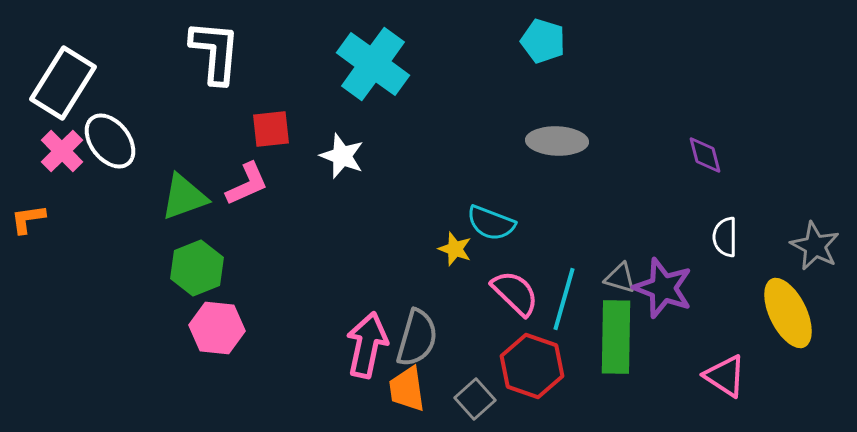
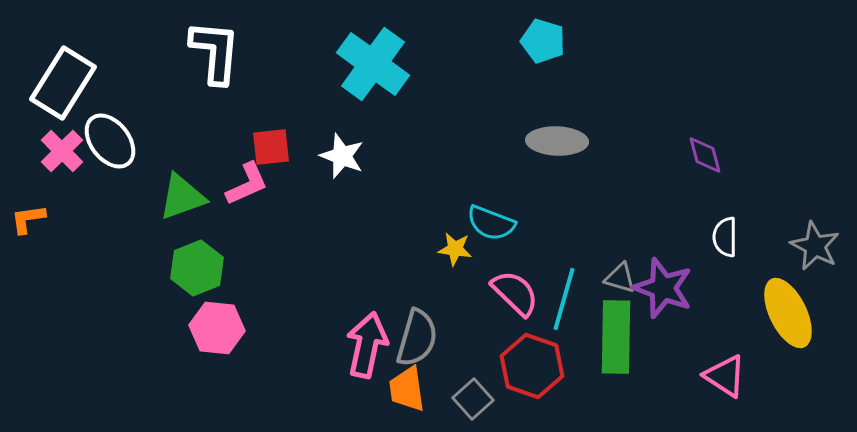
red square: moved 18 px down
green triangle: moved 2 px left
yellow star: rotated 12 degrees counterclockwise
gray square: moved 2 px left
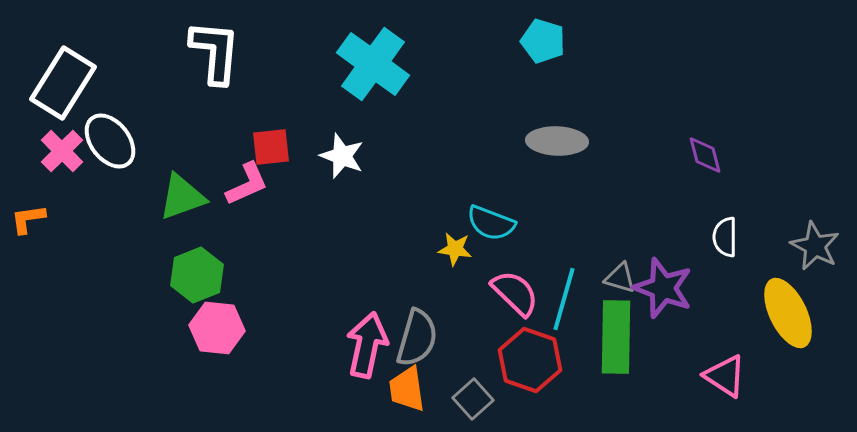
green hexagon: moved 7 px down
red hexagon: moved 2 px left, 6 px up
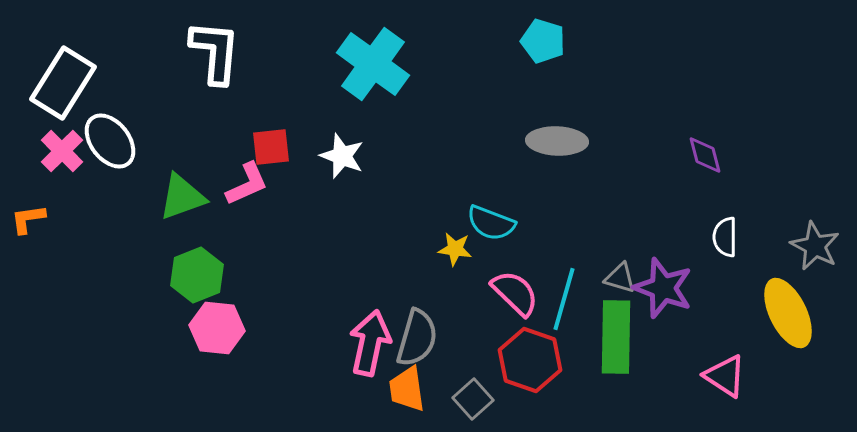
pink arrow: moved 3 px right, 2 px up
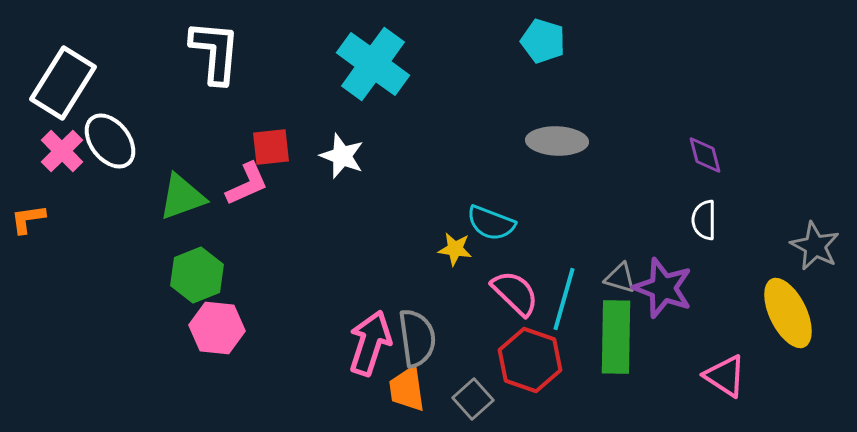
white semicircle: moved 21 px left, 17 px up
gray semicircle: rotated 24 degrees counterclockwise
pink arrow: rotated 6 degrees clockwise
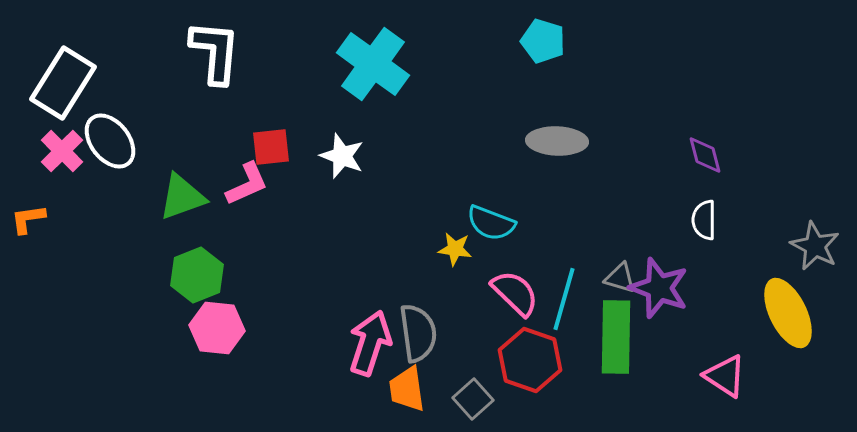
purple star: moved 4 px left
gray semicircle: moved 1 px right, 5 px up
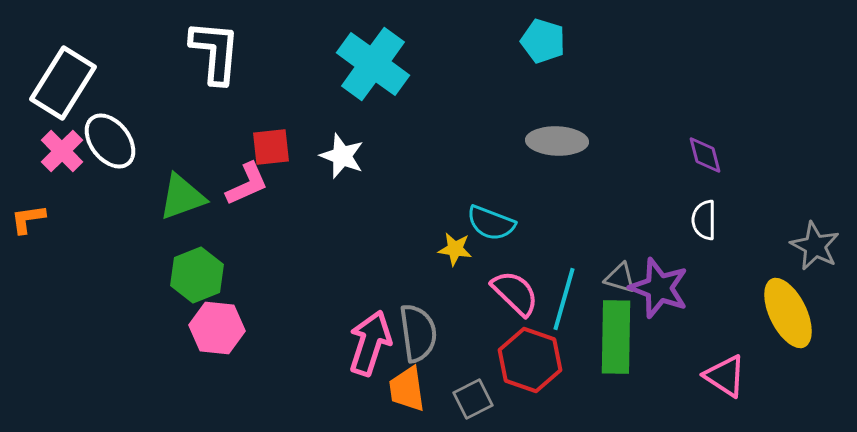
gray square: rotated 15 degrees clockwise
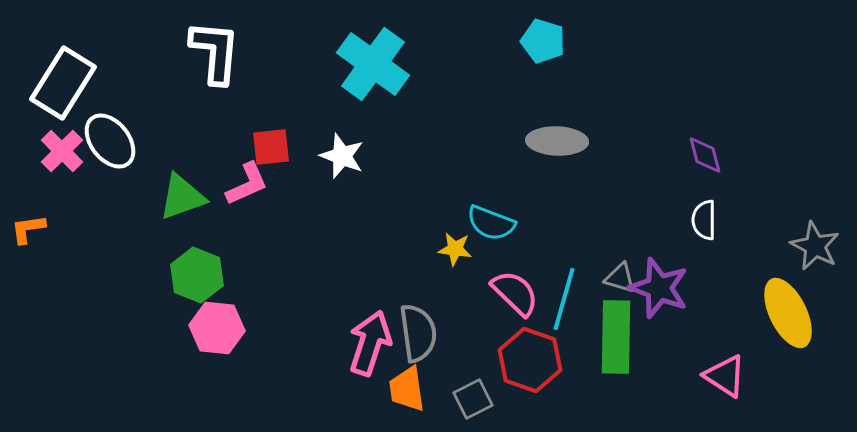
orange L-shape: moved 10 px down
green hexagon: rotated 16 degrees counterclockwise
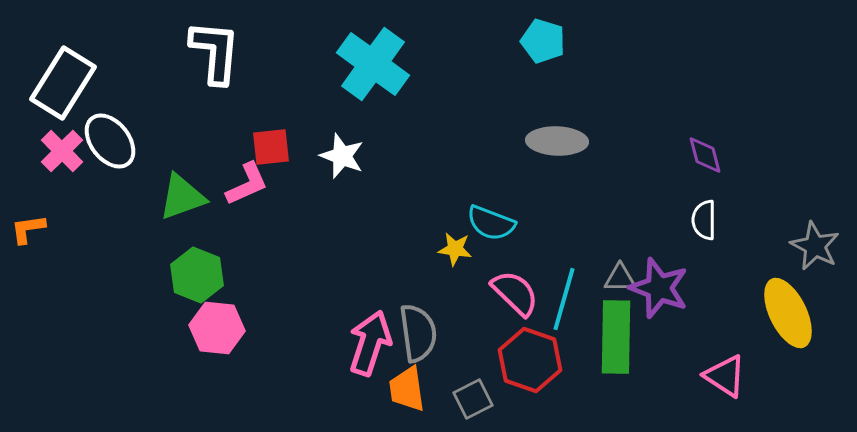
gray triangle: rotated 16 degrees counterclockwise
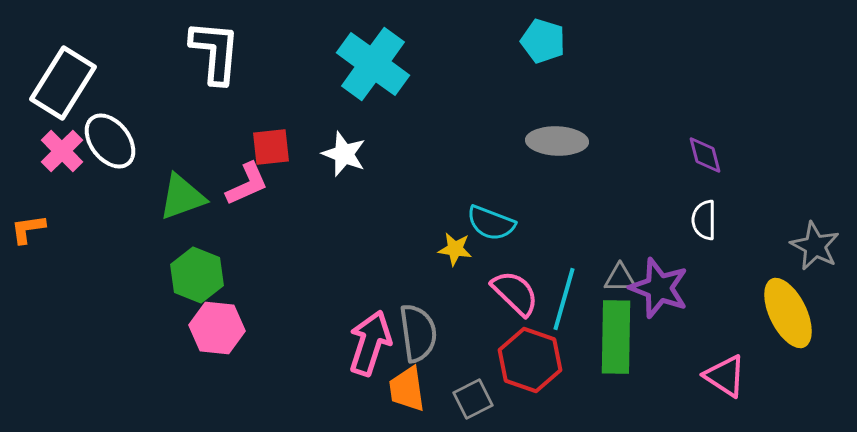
white star: moved 2 px right, 2 px up
